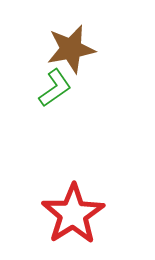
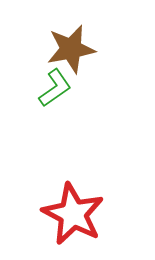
red star: rotated 12 degrees counterclockwise
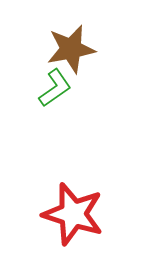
red star: rotated 10 degrees counterclockwise
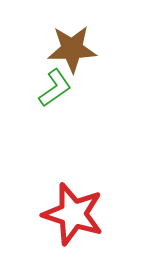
brown star: moved 1 px right; rotated 9 degrees clockwise
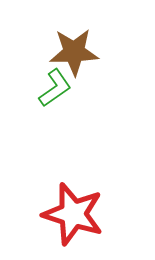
brown star: moved 2 px right, 3 px down
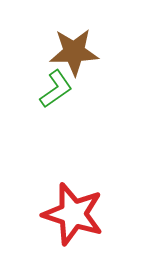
green L-shape: moved 1 px right, 1 px down
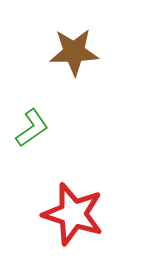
green L-shape: moved 24 px left, 39 px down
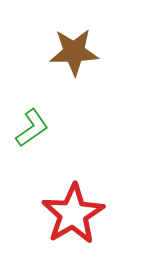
red star: rotated 24 degrees clockwise
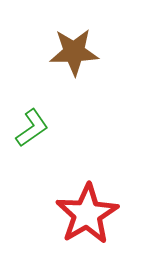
red star: moved 14 px right
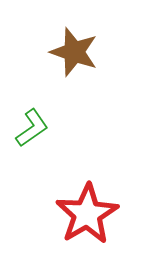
brown star: rotated 21 degrees clockwise
